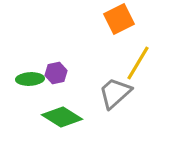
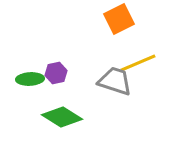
yellow line: rotated 36 degrees clockwise
gray trapezoid: moved 12 px up; rotated 60 degrees clockwise
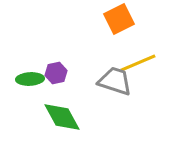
green diamond: rotated 30 degrees clockwise
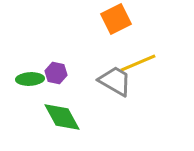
orange square: moved 3 px left
purple hexagon: rotated 25 degrees clockwise
gray trapezoid: rotated 12 degrees clockwise
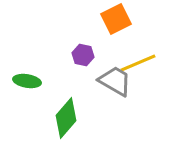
purple hexagon: moved 27 px right, 18 px up
green ellipse: moved 3 px left, 2 px down; rotated 12 degrees clockwise
green diamond: moved 4 px right, 1 px down; rotated 69 degrees clockwise
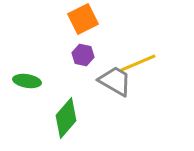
orange square: moved 33 px left
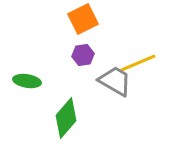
purple hexagon: rotated 20 degrees counterclockwise
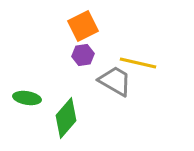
orange square: moved 7 px down
yellow line: rotated 36 degrees clockwise
green ellipse: moved 17 px down
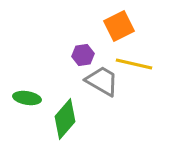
orange square: moved 36 px right
yellow line: moved 4 px left, 1 px down
gray trapezoid: moved 13 px left
green diamond: moved 1 px left, 1 px down
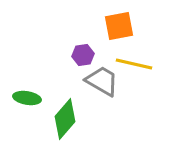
orange square: rotated 16 degrees clockwise
